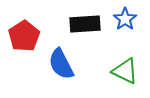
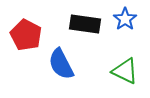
black rectangle: rotated 12 degrees clockwise
red pentagon: moved 2 px right, 1 px up; rotated 12 degrees counterclockwise
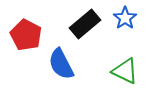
blue star: moved 1 px up
black rectangle: rotated 48 degrees counterclockwise
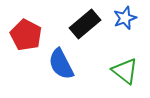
blue star: rotated 15 degrees clockwise
green triangle: rotated 12 degrees clockwise
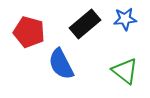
blue star: moved 1 px down; rotated 15 degrees clockwise
red pentagon: moved 3 px right, 3 px up; rotated 12 degrees counterclockwise
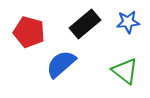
blue star: moved 3 px right, 3 px down
blue semicircle: rotated 76 degrees clockwise
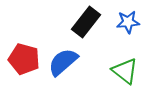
black rectangle: moved 1 px right, 2 px up; rotated 12 degrees counterclockwise
red pentagon: moved 5 px left, 27 px down
blue semicircle: moved 2 px right, 2 px up
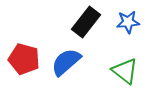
blue semicircle: moved 3 px right
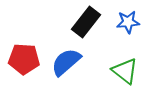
red pentagon: rotated 12 degrees counterclockwise
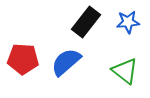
red pentagon: moved 1 px left
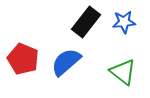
blue star: moved 4 px left
red pentagon: rotated 20 degrees clockwise
green triangle: moved 2 px left, 1 px down
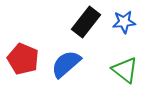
blue semicircle: moved 2 px down
green triangle: moved 2 px right, 2 px up
